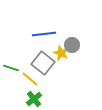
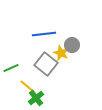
gray square: moved 3 px right, 1 px down
green line: rotated 42 degrees counterclockwise
yellow line: moved 2 px left, 8 px down
green cross: moved 2 px right, 1 px up
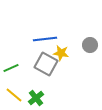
blue line: moved 1 px right, 5 px down
gray circle: moved 18 px right
yellow star: rotated 14 degrees counterclockwise
gray square: rotated 10 degrees counterclockwise
yellow line: moved 14 px left, 8 px down
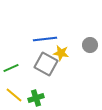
green cross: rotated 21 degrees clockwise
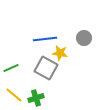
gray circle: moved 6 px left, 7 px up
yellow star: moved 1 px left
gray square: moved 4 px down
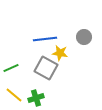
gray circle: moved 1 px up
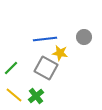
green line: rotated 21 degrees counterclockwise
green cross: moved 2 px up; rotated 21 degrees counterclockwise
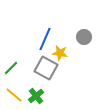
blue line: rotated 60 degrees counterclockwise
